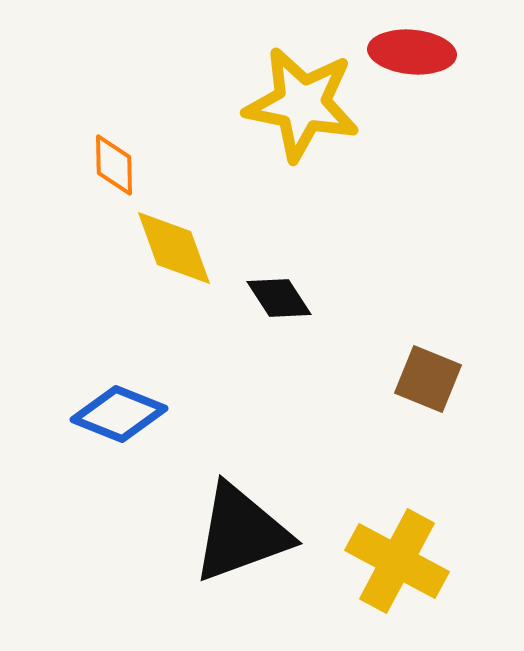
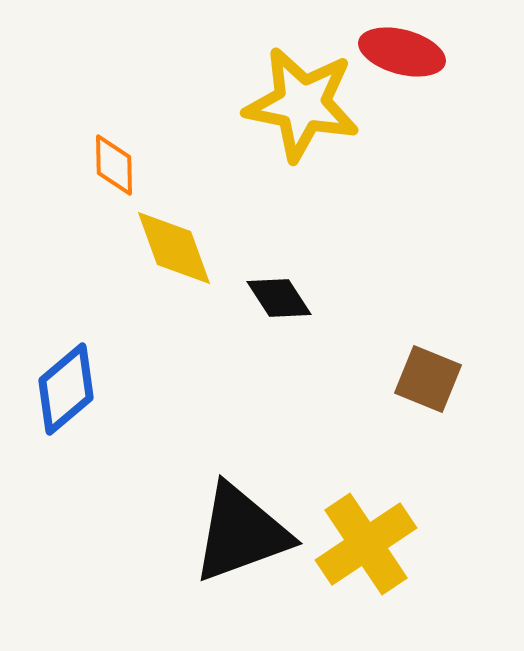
red ellipse: moved 10 px left; rotated 10 degrees clockwise
blue diamond: moved 53 px left, 25 px up; rotated 62 degrees counterclockwise
yellow cross: moved 31 px left, 17 px up; rotated 28 degrees clockwise
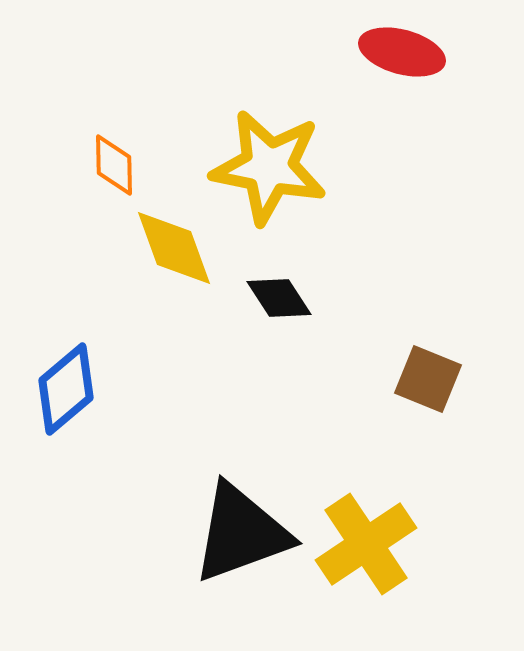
yellow star: moved 33 px left, 63 px down
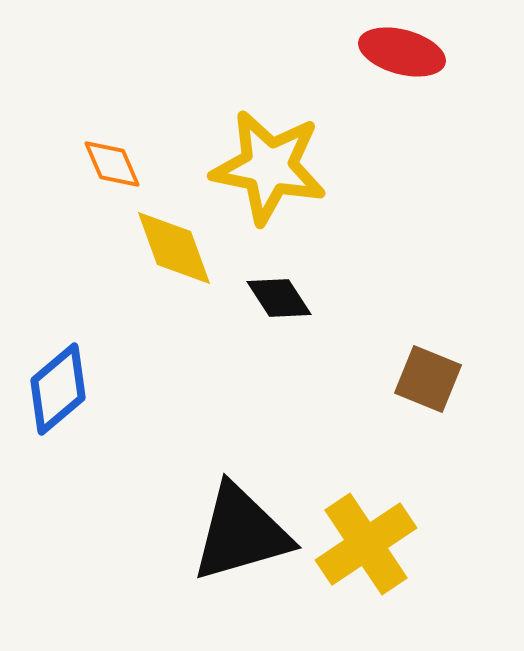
orange diamond: moved 2 px left, 1 px up; rotated 22 degrees counterclockwise
blue diamond: moved 8 px left
black triangle: rotated 4 degrees clockwise
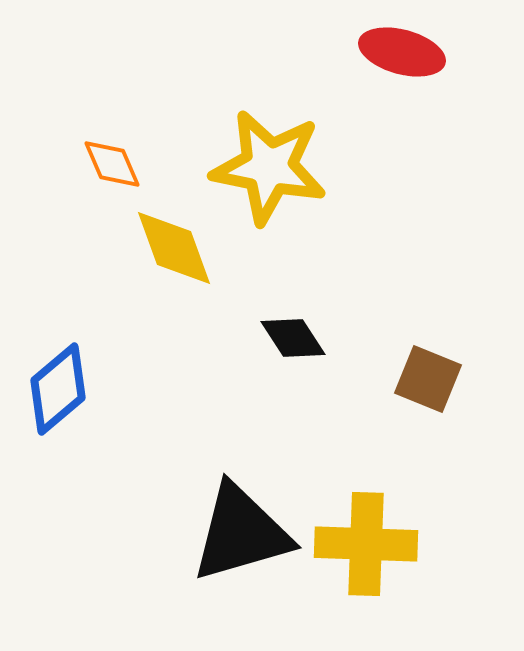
black diamond: moved 14 px right, 40 px down
yellow cross: rotated 36 degrees clockwise
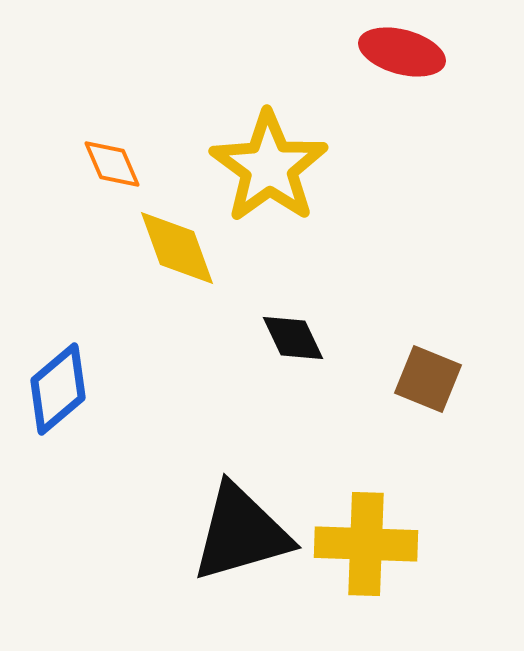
yellow star: rotated 25 degrees clockwise
yellow diamond: moved 3 px right
black diamond: rotated 8 degrees clockwise
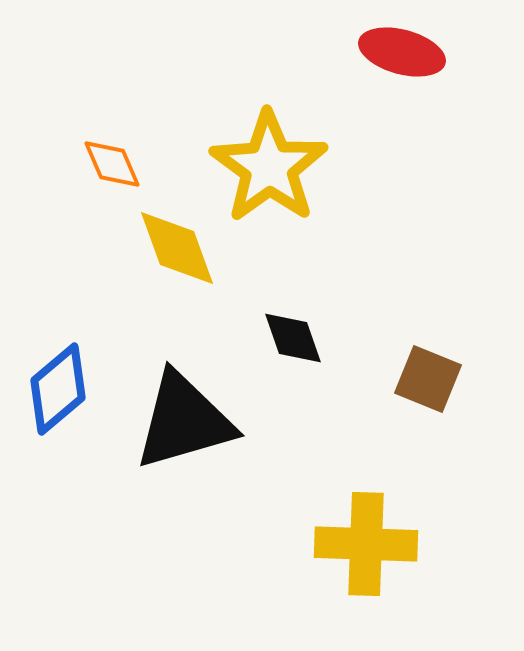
black diamond: rotated 6 degrees clockwise
black triangle: moved 57 px left, 112 px up
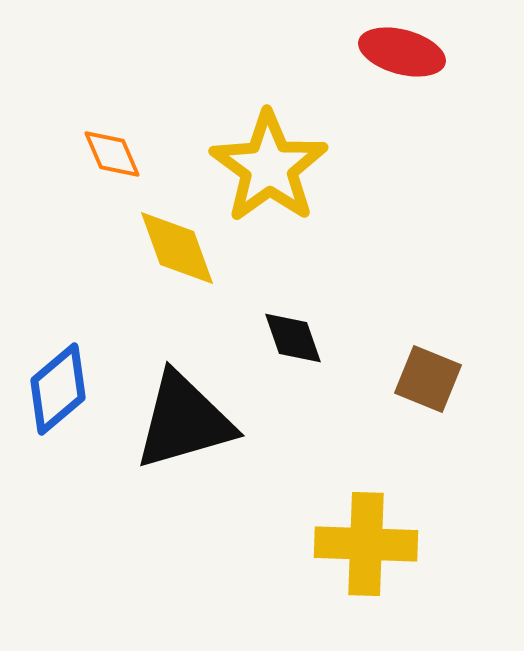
orange diamond: moved 10 px up
